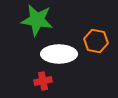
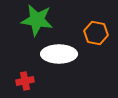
orange hexagon: moved 8 px up
red cross: moved 18 px left
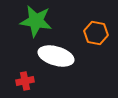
green star: moved 1 px left, 1 px down
white ellipse: moved 3 px left, 2 px down; rotated 16 degrees clockwise
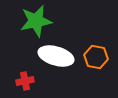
green star: rotated 20 degrees counterclockwise
orange hexagon: moved 24 px down
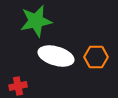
orange hexagon: rotated 10 degrees counterclockwise
red cross: moved 7 px left, 5 px down
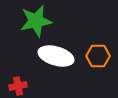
orange hexagon: moved 2 px right, 1 px up
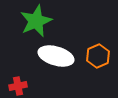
green star: rotated 12 degrees counterclockwise
orange hexagon: rotated 25 degrees counterclockwise
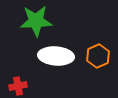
green star: rotated 20 degrees clockwise
white ellipse: rotated 12 degrees counterclockwise
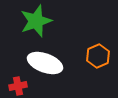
green star: rotated 16 degrees counterclockwise
white ellipse: moved 11 px left, 7 px down; rotated 16 degrees clockwise
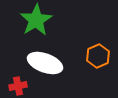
green star: moved 1 px up; rotated 12 degrees counterclockwise
